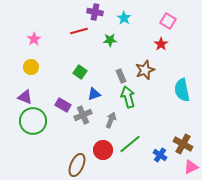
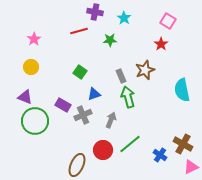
green circle: moved 2 px right
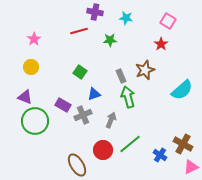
cyan star: moved 2 px right; rotated 24 degrees counterclockwise
cyan semicircle: rotated 120 degrees counterclockwise
brown ellipse: rotated 55 degrees counterclockwise
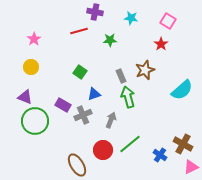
cyan star: moved 5 px right
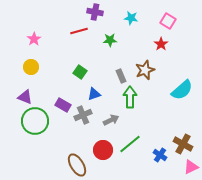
green arrow: moved 2 px right; rotated 15 degrees clockwise
gray arrow: rotated 42 degrees clockwise
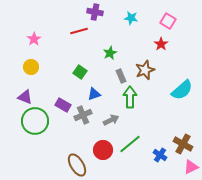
green star: moved 13 px down; rotated 24 degrees counterclockwise
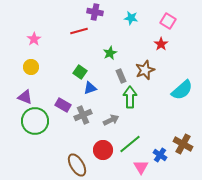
blue triangle: moved 4 px left, 6 px up
pink triangle: moved 50 px left; rotated 35 degrees counterclockwise
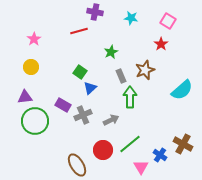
green star: moved 1 px right, 1 px up
blue triangle: rotated 24 degrees counterclockwise
purple triangle: rotated 28 degrees counterclockwise
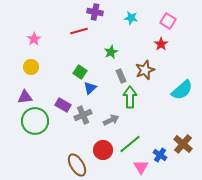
brown cross: rotated 12 degrees clockwise
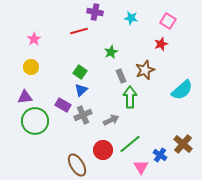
red star: rotated 16 degrees clockwise
blue triangle: moved 9 px left, 2 px down
